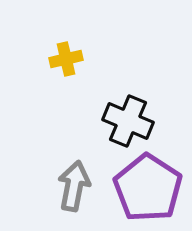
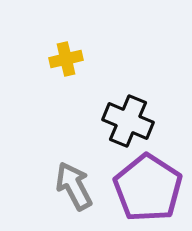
gray arrow: rotated 39 degrees counterclockwise
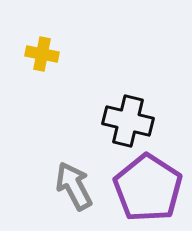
yellow cross: moved 24 px left, 5 px up; rotated 24 degrees clockwise
black cross: rotated 9 degrees counterclockwise
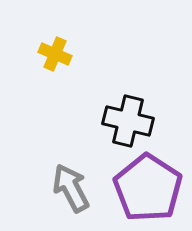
yellow cross: moved 13 px right; rotated 12 degrees clockwise
gray arrow: moved 3 px left, 2 px down
